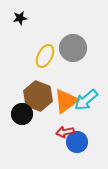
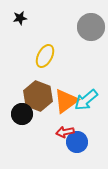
gray circle: moved 18 px right, 21 px up
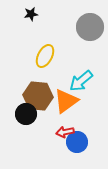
black star: moved 11 px right, 4 px up
gray circle: moved 1 px left
brown hexagon: rotated 16 degrees counterclockwise
cyan arrow: moved 5 px left, 19 px up
black circle: moved 4 px right
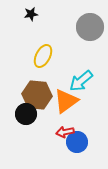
yellow ellipse: moved 2 px left
brown hexagon: moved 1 px left, 1 px up
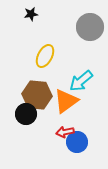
yellow ellipse: moved 2 px right
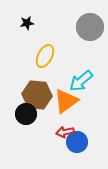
black star: moved 4 px left, 9 px down
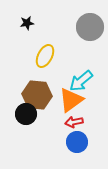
orange triangle: moved 5 px right, 1 px up
red arrow: moved 9 px right, 10 px up
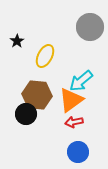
black star: moved 10 px left, 18 px down; rotated 24 degrees counterclockwise
blue circle: moved 1 px right, 10 px down
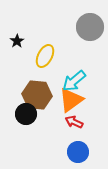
cyan arrow: moved 7 px left
red arrow: rotated 36 degrees clockwise
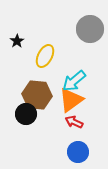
gray circle: moved 2 px down
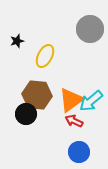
black star: rotated 16 degrees clockwise
cyan arrow: moved 17 px right, 20 px down
red arrow: moved 1 px up
blue circle: moved 1 px right
